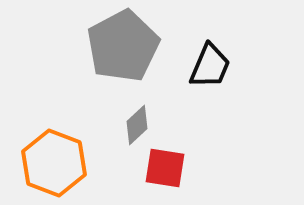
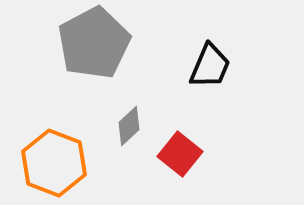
gray pentagon: moved 29 px left, 3 px up
gray diamond: moved 8 px left, 1 px down
red square: moved 15 px right, 14 px up; rotated 30 degrees clockwise
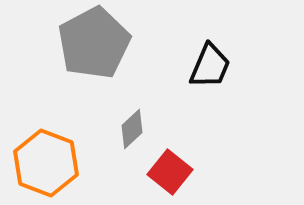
gray diamond: moved 3 px right, 3 px down
red square: moved 10 px left, 18 px down
orange hexagon: moved 8 px left
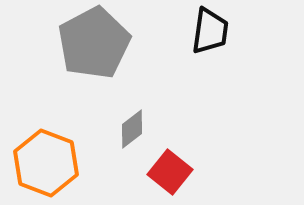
black trapezoid: moved 35 px up; rotated 15 degrees counterclockwise
gray diamond: rotated 6 degrees clockwise
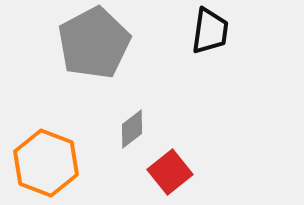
red square: rotated 12 degrees clockwise
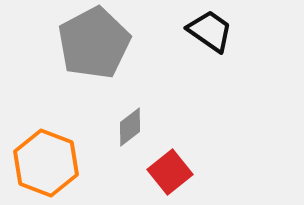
black trapezoid: rotated 63 degrees counterclockwise
gray diamond: moved 2 px left, 2 px up
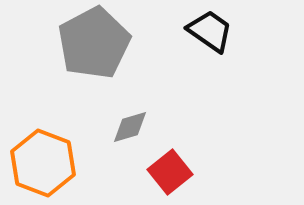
gray diamond: rotated 21 degrees clockwise
orange hexagon: moved 3 px left
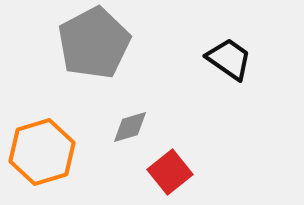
black trapezoid: moved 19 px right, 28 px down
orange hexagon: moved 1 px left, 11 px up; rotated 22 degrees clockwise
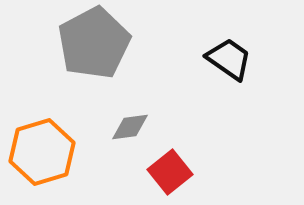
gray diamond: rotated 9 degrees clockwise
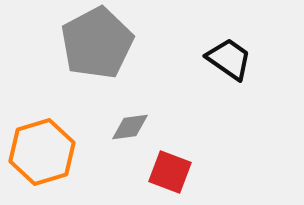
gray pentagon: moved 3 px right
red square: rotated 30 degrees counterclockwise
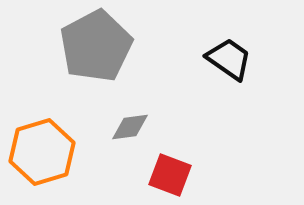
gray pentagon: moved 1 px left, 3 px down
red square: moved 3 px down
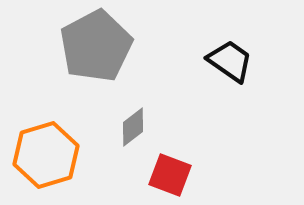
black trapezoid: moved 1 px right, 2 px down
gray diamond: moved 3 px right; rotated 30 degrees counterclockwise
orange hexagon: moved 4 px right, 3 px down
